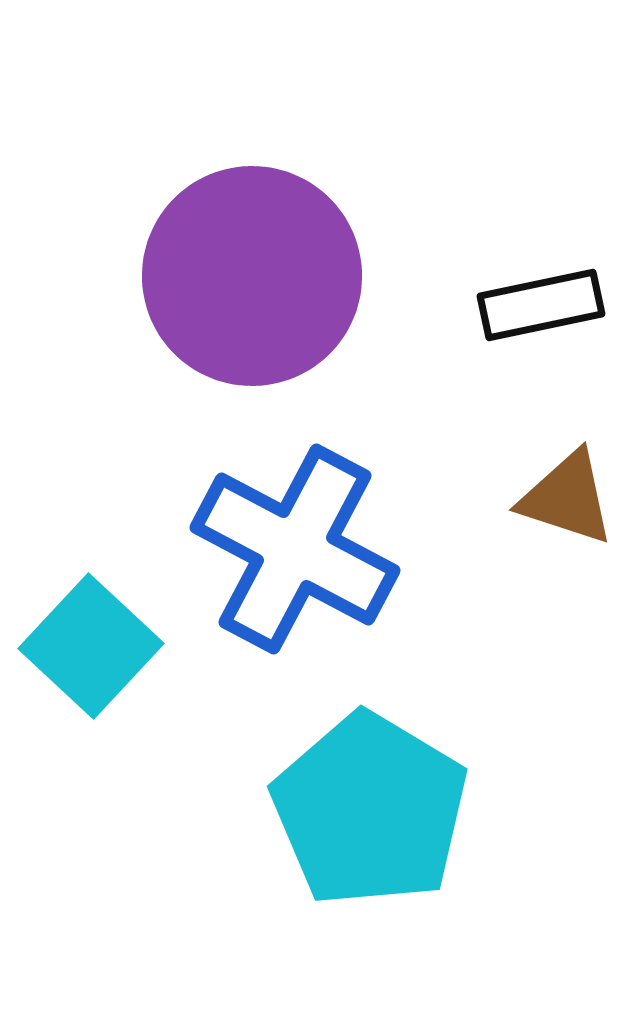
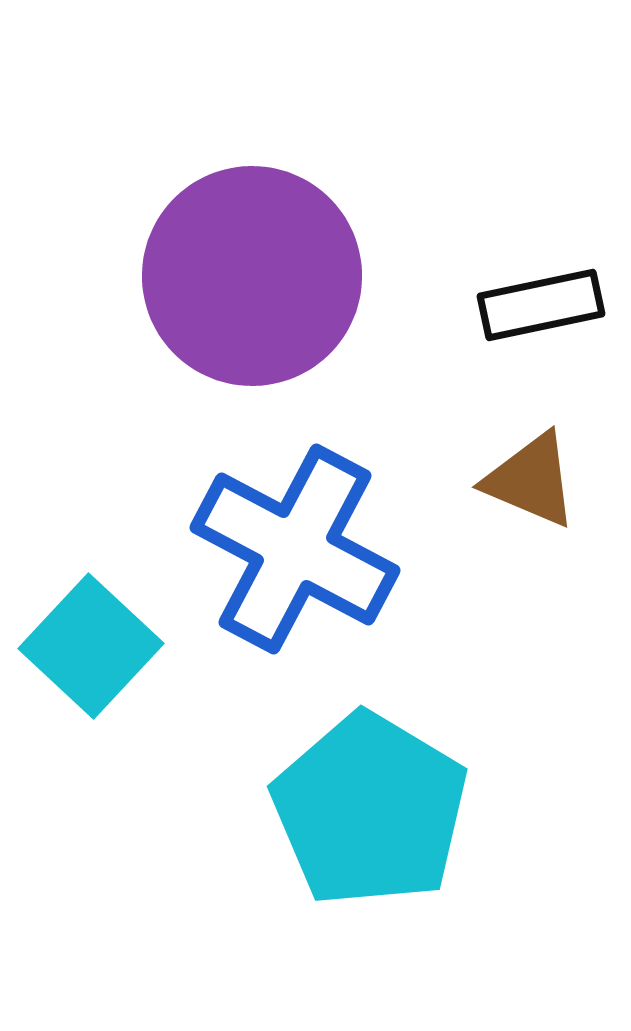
brown triangle: moved 36 px left, 18 px up; rotated 5 degrees clockwise
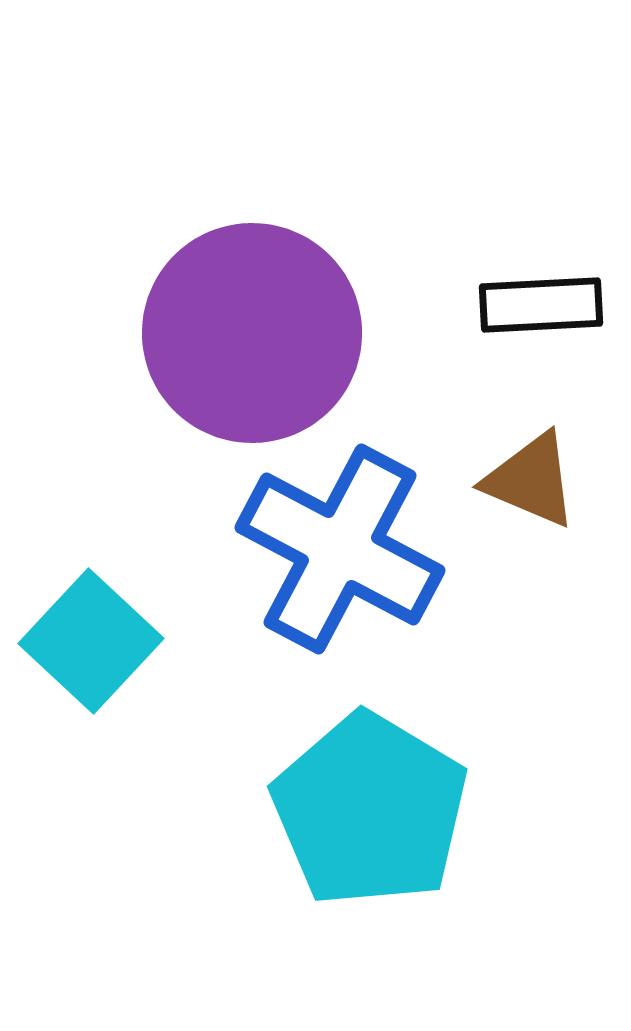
purple circle: moved 57 px down
black rectangle: rotated 9 degrees clockwise
blue cross: moved 45 px right
cyan square: moved 5 px up
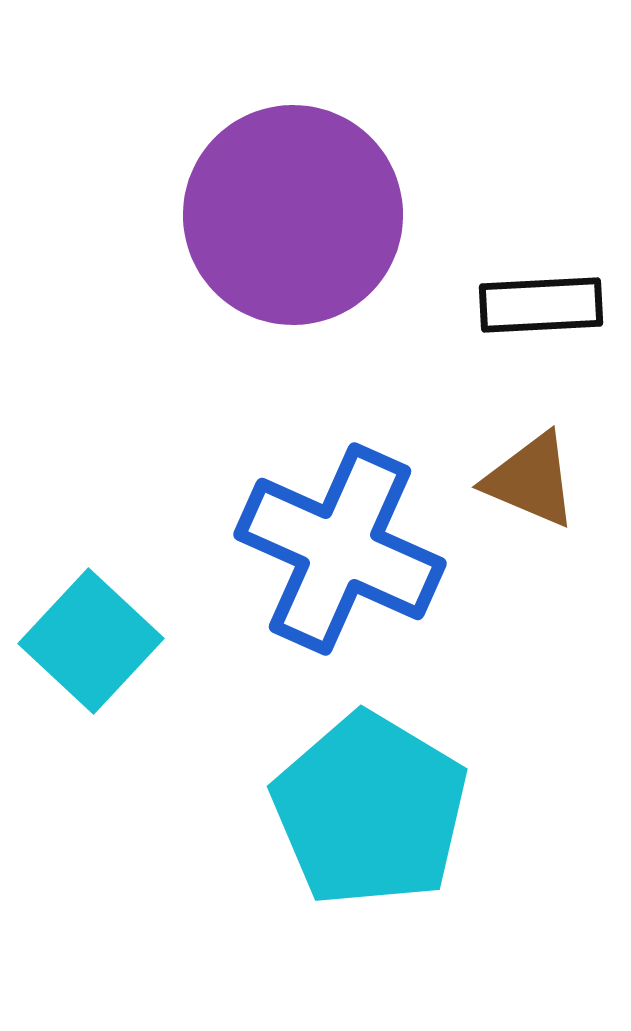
purple circle: moved 41 px right, 118 px up
blue cross: rotated 4 degrees counterclockwise
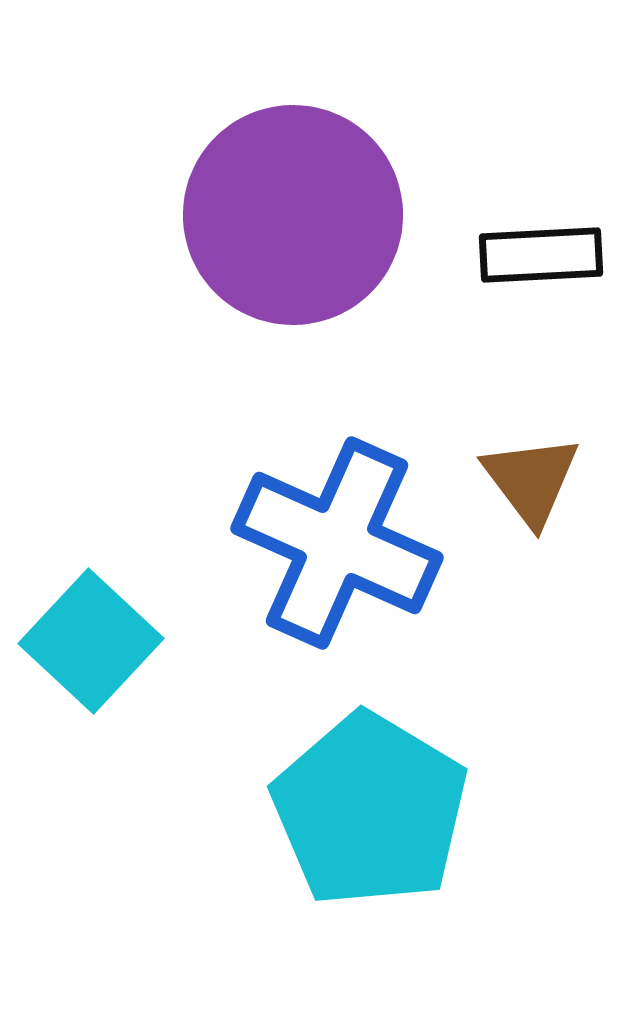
black rectangle: moved 50 px up
brown triangle: rotated 30 degrees clockwise
blue cross: moved 3 px left, 6 px up
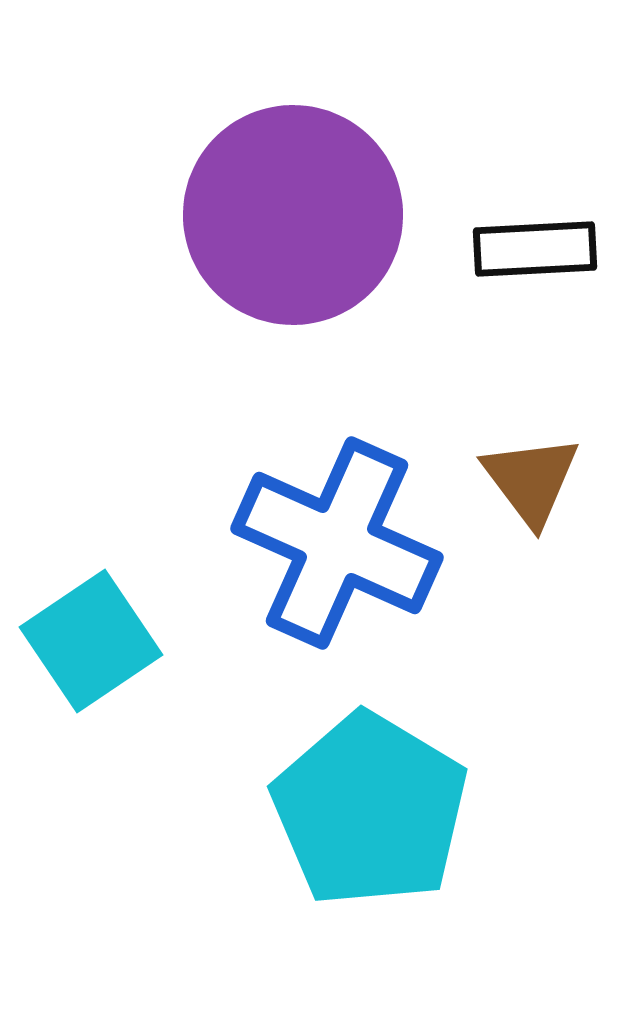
black rectangle: moved 6 px left, 6 px up
cyan square: rotated 13 degrees clockwise
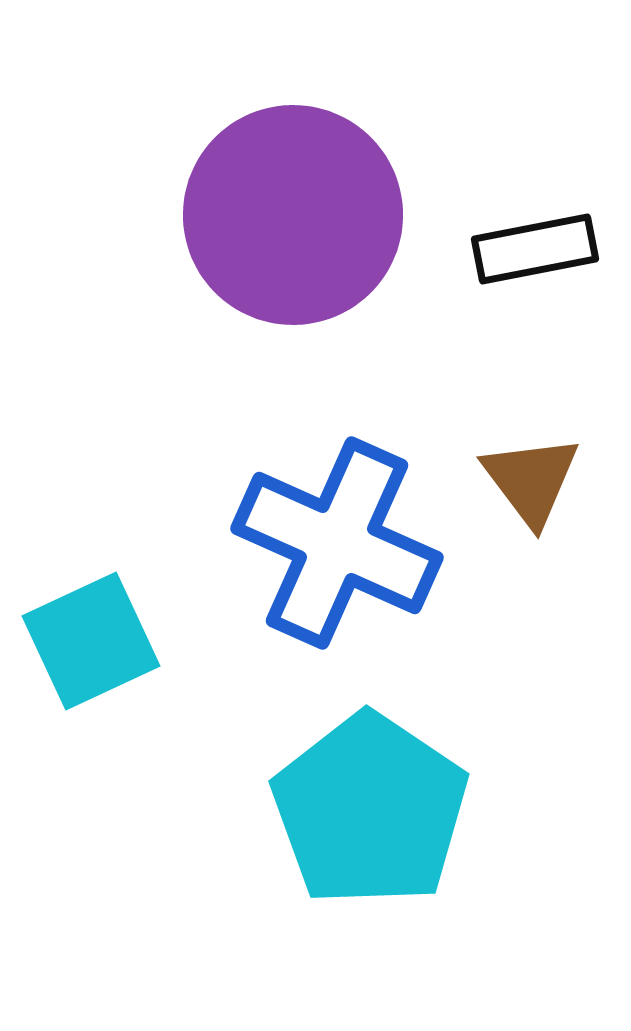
black rectangle: rotated 8 degrees counterclockwise
cyan square: rotated 9 degrees clockwise
cyan pentagon: rotated 3 degrees clockwise
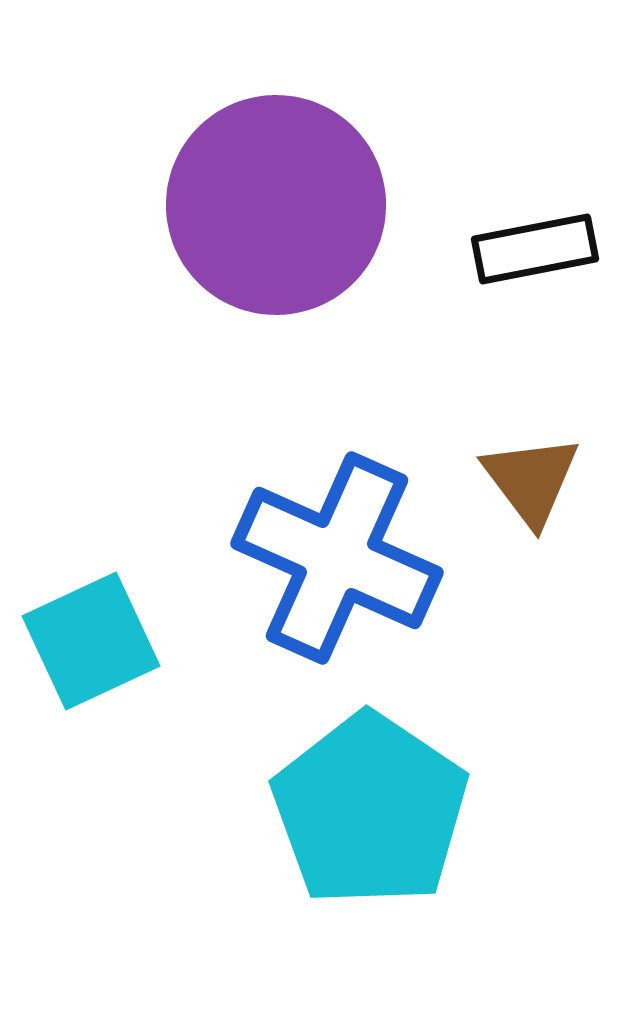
purple circle: moved 17 px left, 10 px up
blue cross: moved 15 px down
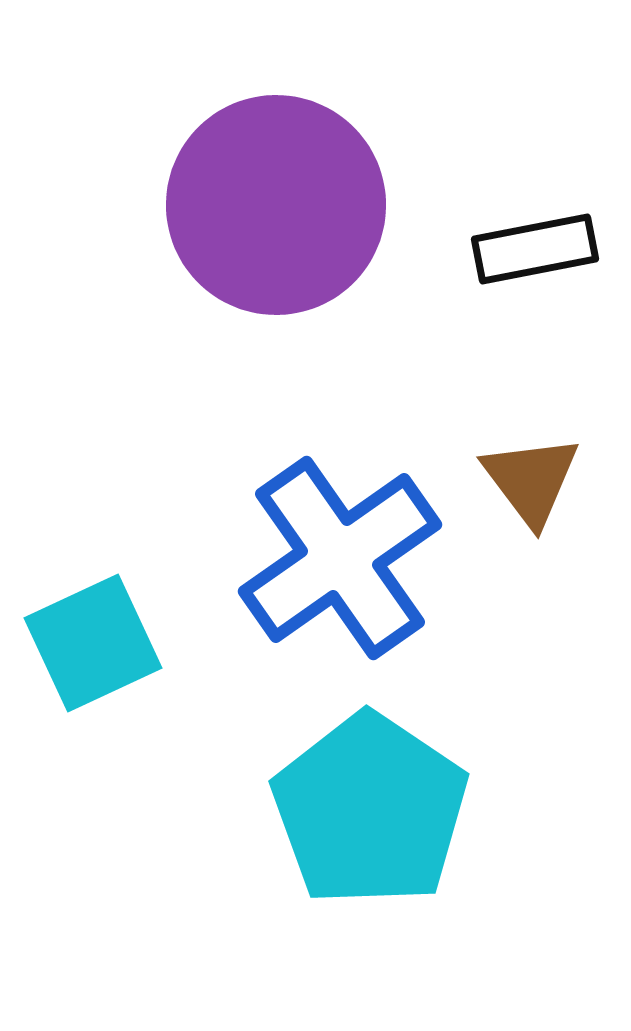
blue cross: moved 3 px right; rotated 31 degrees clockwise
cyan square: moved 2 px right, 2 px down
